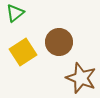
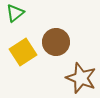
brown circle: moved 3 px left
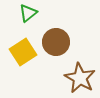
green triangle: moved 13 px right
brown star: moved 1 px left; rotated 8 degrees clockwise
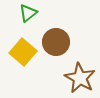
yellow square: rotated 16 degrees counterclockwise
